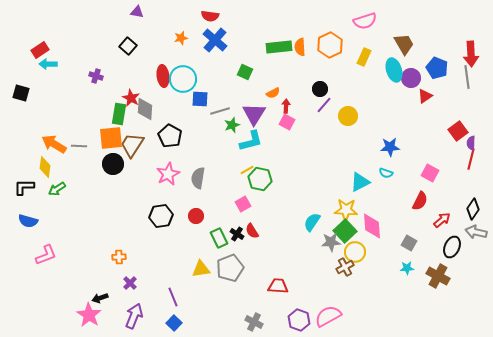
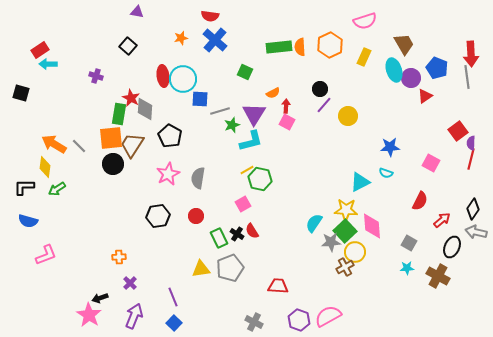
gray line at (79, 146): rotated 42 degrees clockwise
pink square at (430, 173): moved 1 px right, 10 px up
black hexagon at (161, 216): moved 3 px left
cyan semicircle at (312, 222): moved 2 px right, 1 px down
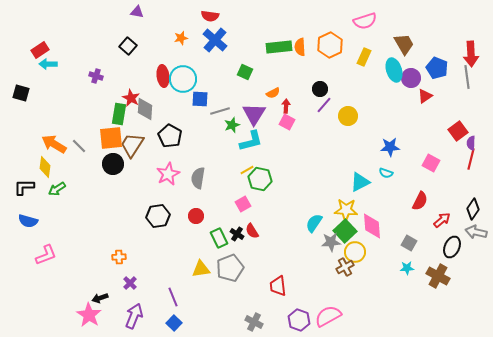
red trapezoid at (278, 286): rotated 100 degrees counterclockwise
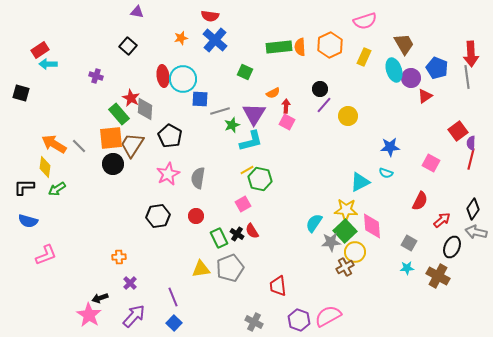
green rectangle at (119, 114): rotated 50 degrees counterclockwise
purple arrow at (134, 316): rotated 20 degrees clockwise
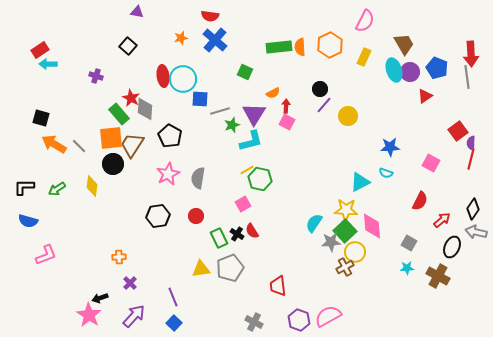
pink semicircle at (365, 21): rotated 45 degrees counterclockwise
purple circle at (411, 78): moved 1 px left, 6 px up
black square at (21, 93): moved 20 px right, 25 px down
yellow diamond at (45, 167): moved 47 px right, 19 px down
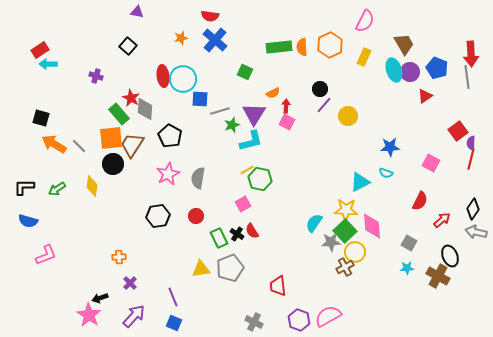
orange semicircle at (300, 47): moved 2 px right
black ellipse at (452, 247): moved 2 px left, 9 px down; rotated 45 degrees counterclockwise
blue square at (174, 323): rotated 21 degrees counterclockwise
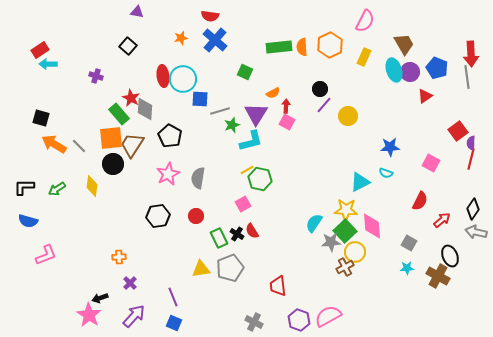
purple triangle at (254, 114): moved 2 px right
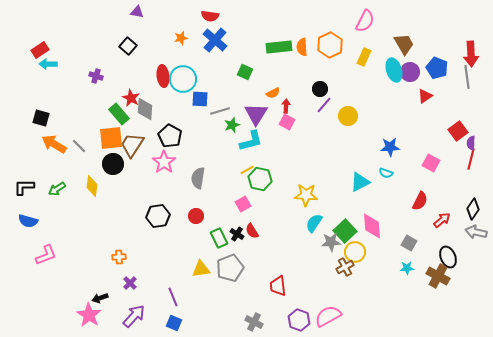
pink star at (168, 174): moved 4 px left, 12 px up; rotated 10 degrees counterclockwise
yellow star at (346, 210): moved 40 px left, 15 px up
black ellipse at (450, 256): moved 2 px left, 1 px down
